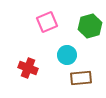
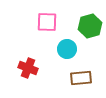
pink square: rotated 25 degrees clockwise
cyan circle: moved 6 px up
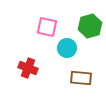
pink square: moved 5 px down; rotated 10 degrees clockwise
cyan circle: moved 1 px up
brown rectangle: rotated 10 degrees clockwise
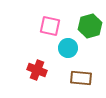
pink square: moved 3 px right, 1 px up
cyan circle: moved 1 px right
red cross: moved 9 px right, 2 px down
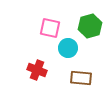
pink square: moved 2 px down
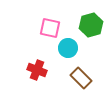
green hexagon: moved 1 px right, 1 px up
brown rectangle: rotated 40 degrees clockwise
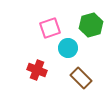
pink square: rotated 30 degrees counterclockwise
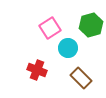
pink square: rotated 15 degrees counterclockwise
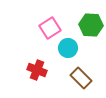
green hexagon: rotated 20 degrees clockwise
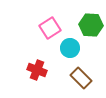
cyan circle: moved 2 px right
